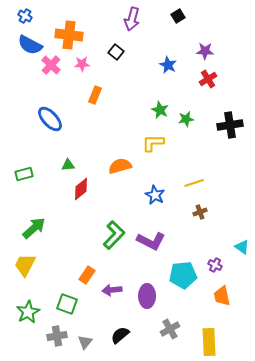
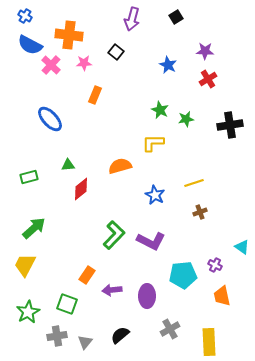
black square at (178, 16): moved 2 px left, 1 px down
pink star at (82, 64): moved 2 px right, 1 px up
green rectangle at (24, 174): moved 5 px right, 3 px down
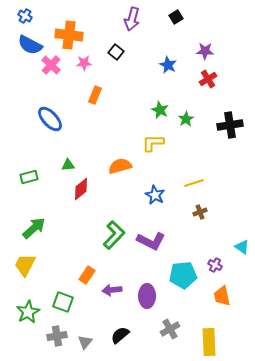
green star at (186, 119): rotated 21 degrees counterclockwise
green square at (67, 304): moved 4 px left, 2 px up
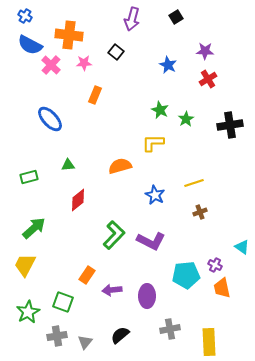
red diamond at (81, 189): moved 3 px left, 11 px down
cyan pentagon at (183, 275): moved 3 px right
orange trapezoid at (222, 296): moved 8 px up
gray cross at (170, 329): rotated 18 degrees clockwise
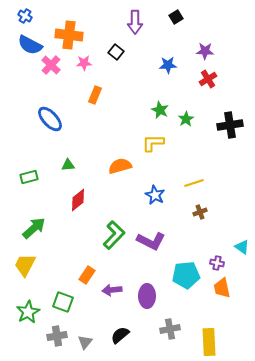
purple arrow at (132, 19): moved 3 px right, 3 px down; rotated 15 degrees counterclockwise
blue star at (168, 65): rotated 30 degrees counterclockwise
purple cross at (215, 265): moved 2 px right, 2 px up; rotated 16 degrees counterclockwise
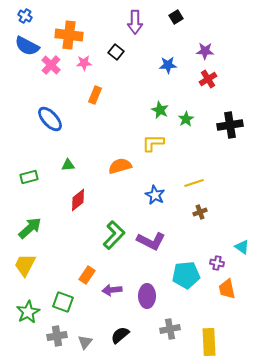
blue semicircle at (30, 45): moved 3 px left, 1 px down
green arrow at (34, 228): moved 4 px left
orange trapezoid at (222, 288): moved 5 px right, 1 px down
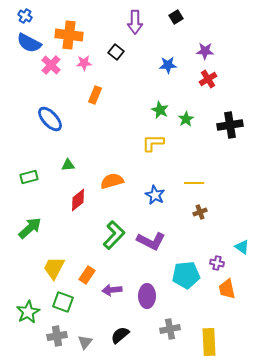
blue semicircle at (27, 46): moved 2 px right, 3 px up
orange semicircle at (120, 166): moved 8 px left, 15 px down
yellow line at (194, 183): rotated 18 degrees clockwise
yellow trapezoid at (25, 265): moved 29 px right, 3 px down
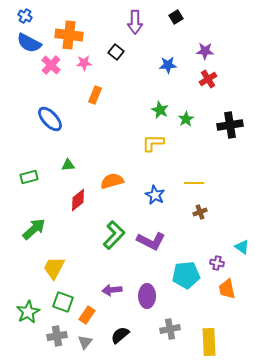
green arrow at (30, 228): moved 4 px right, 1 px down
orange rectangle at (87, 275): moved 40 px down
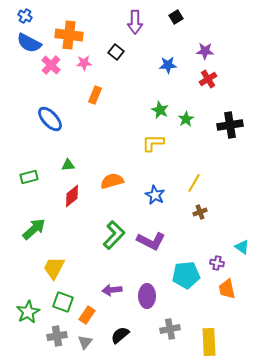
yellow line at (194, 183): rotated 60 degrees counterclockwise
red diamond at (78, 200): moved 6 px left, 4 px up
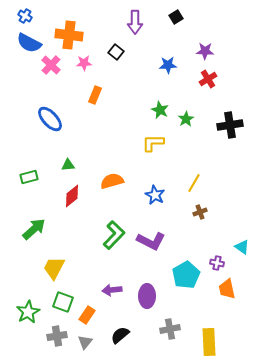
cyan pentagon at (186, 275): rotated 24 degrees counterclockwise
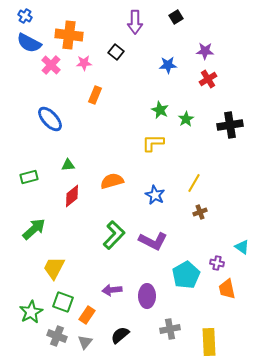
purple L-shape at (151, 241): moved 2 px right
green star at (28, 312): moved 3 px right
gray cross at (57, 336): rotated 30 degrees clockwise
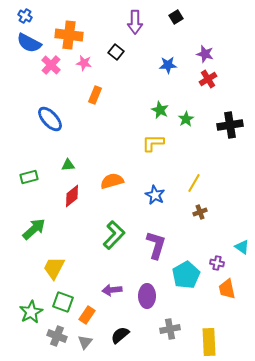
purple star at (205, 51): moved 3 px down; rotated 12 degrees clockwise
pink star at (84, 63): rotated 14 degrees clockwise
purple L-shape at (153, 241): moved 3 px right, 4 px down; rotated 100 degrees counterclockwise
